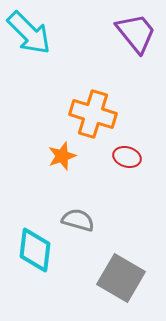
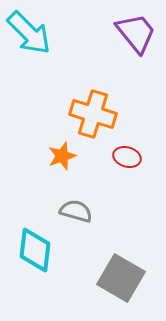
gray semicircle: moved 2 px left, 9 px up
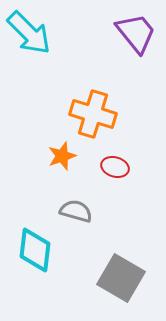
red ellipse: moved 12 px left, 10 px down
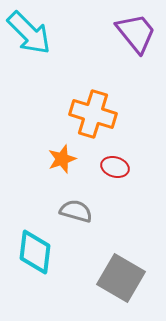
orange star: moved 3 px down
cyan diamond: moved 2 px down
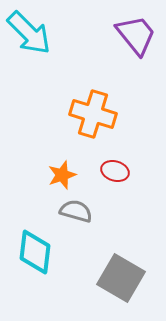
purple trapezoid: moved 2 px down
orange star: moved 16 px down
red ellipse: moved 4 px down
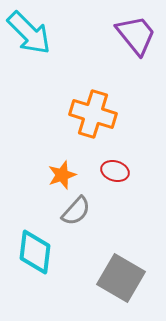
gray semicircle: rotated 116 degrees clockwise
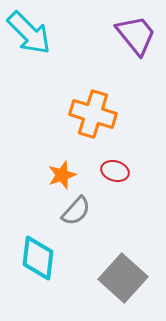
cyan diamond: moved 3 px right, 6 px down
gray square: moved 2 px right; rotated 12 degrees clockwise
